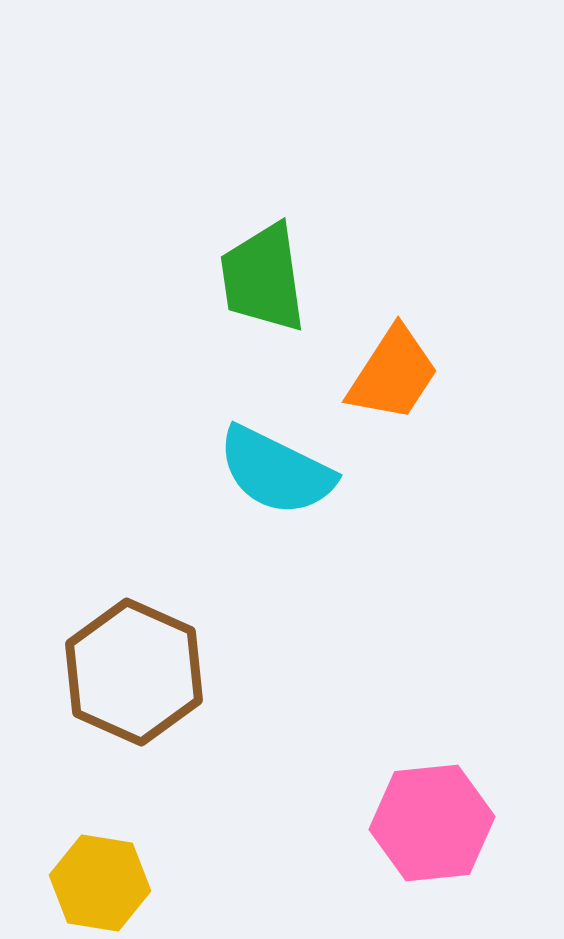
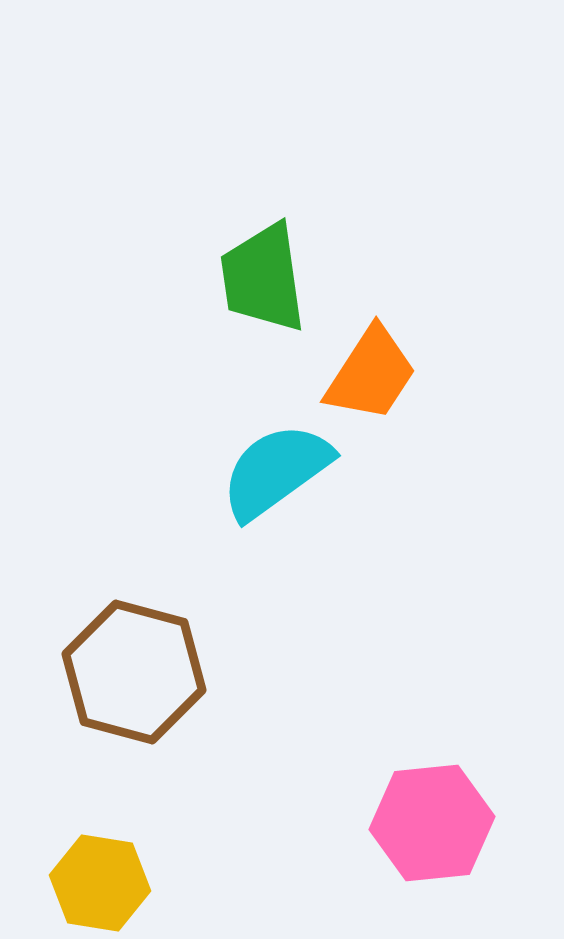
orange trapezoid: moved 22 px left
cyan semicircle: rotated 118 degrees clockwise
brown hexagon: rotated 9 degrees counterclockwise
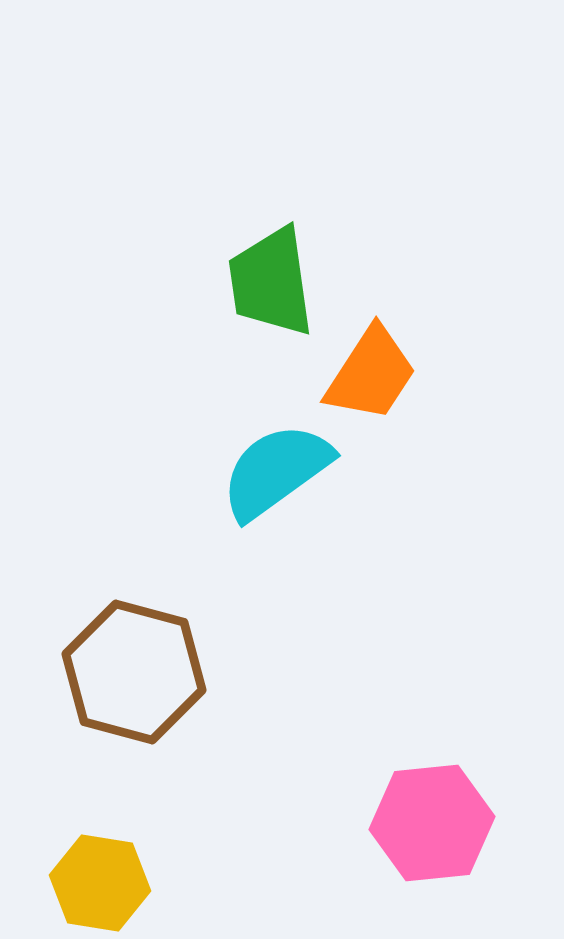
green trapezoid: moved 8 px right, 4 px down
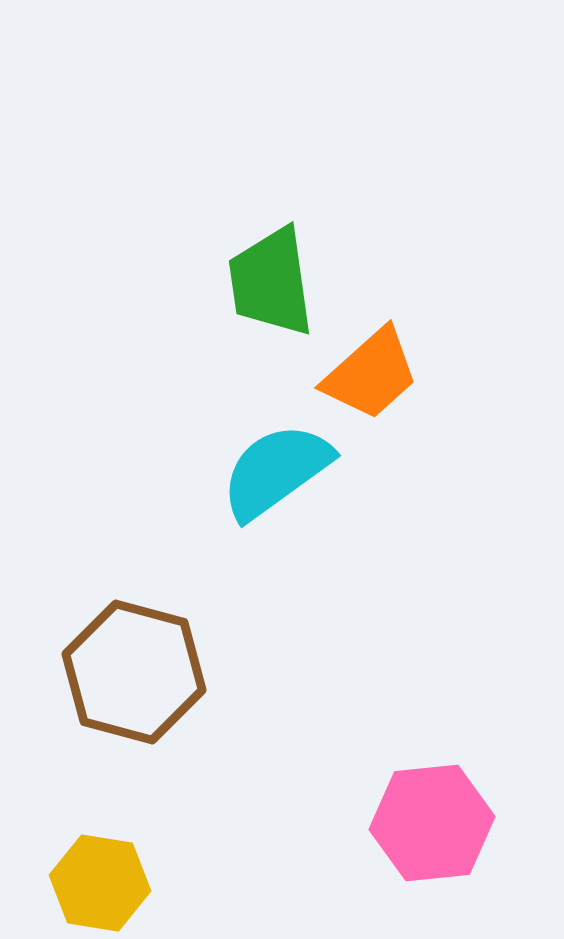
orange trapezoid: rotated 15 degrees clockwise
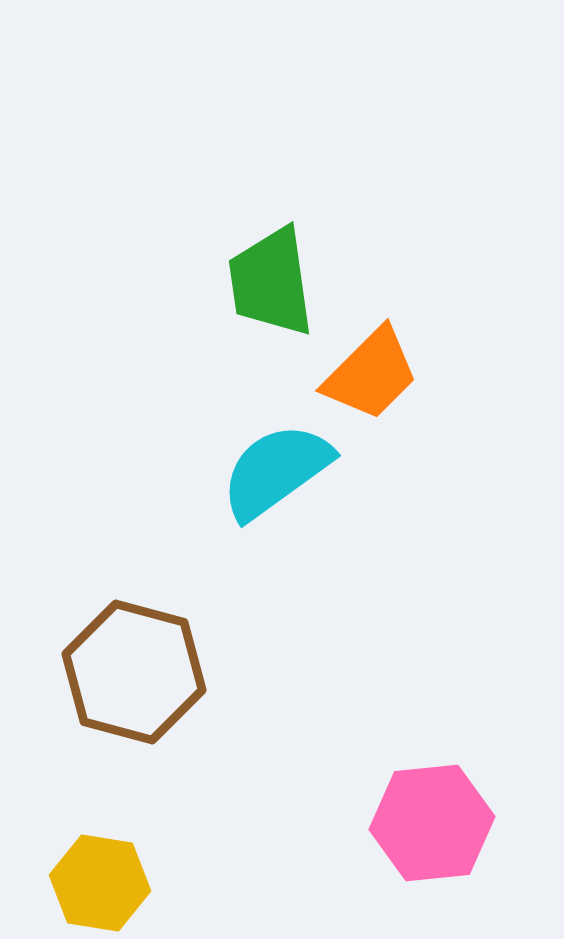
orange trapezoid: rotated 3 degrees counterclockwise
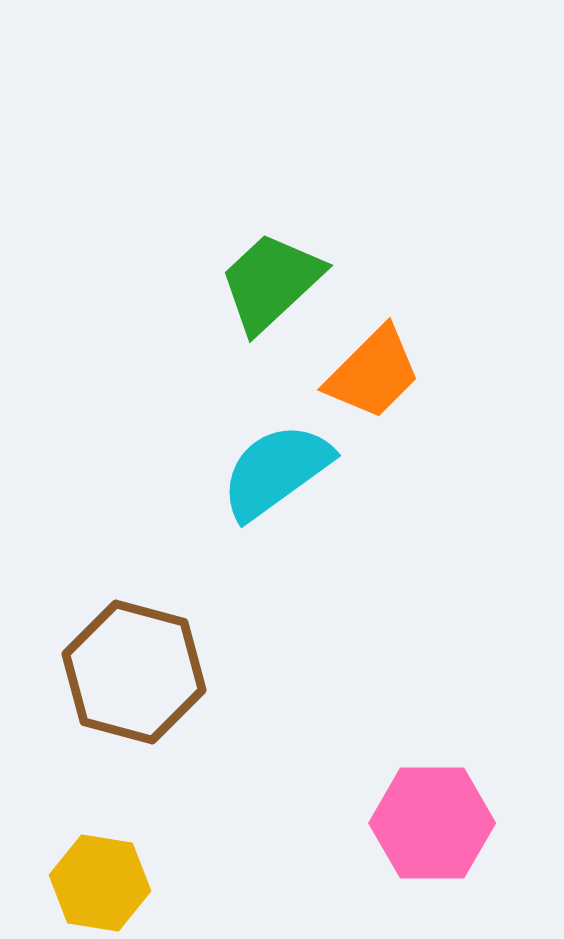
green trapezoid: rotated 55 degrees clockwise
orange trapezoid: moved 2 px right, 1 px up
pink hexagon: rotated 6 degrees clockwise
